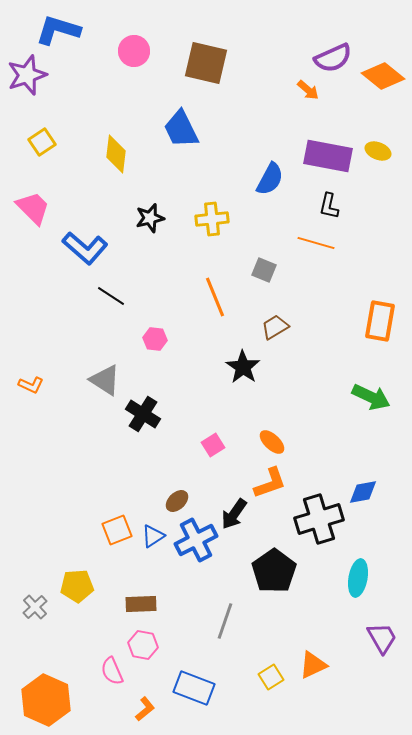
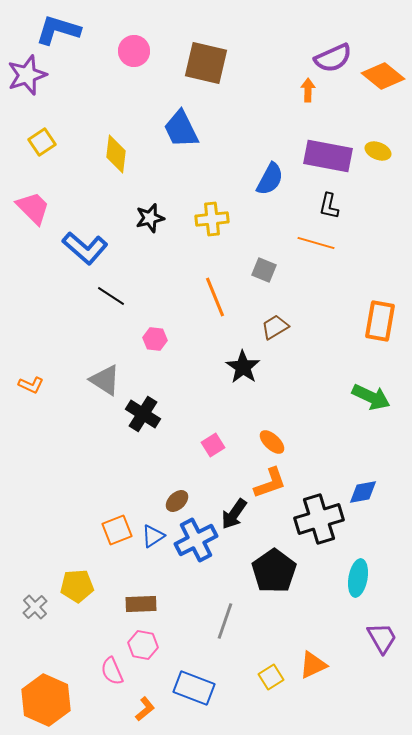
orange arrow at (308, 90): rotated 130 degrees counterclockwise
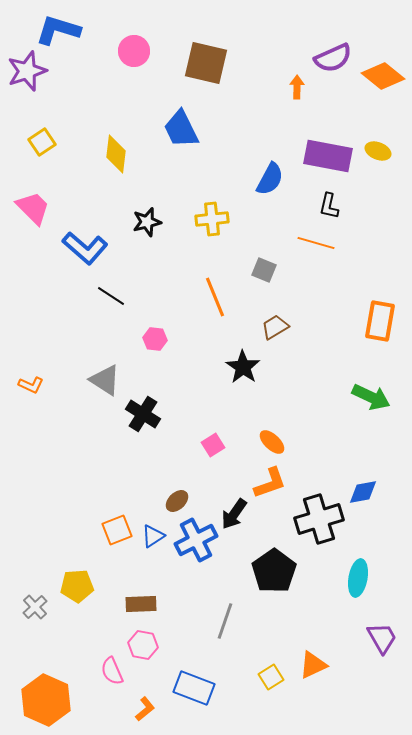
purple star at (27, 75): moved 4 px up
orange arrow at (308, 90): moved 11 px left, 3 px up
black star at (150, 218): moved 3 px left, 4 px down
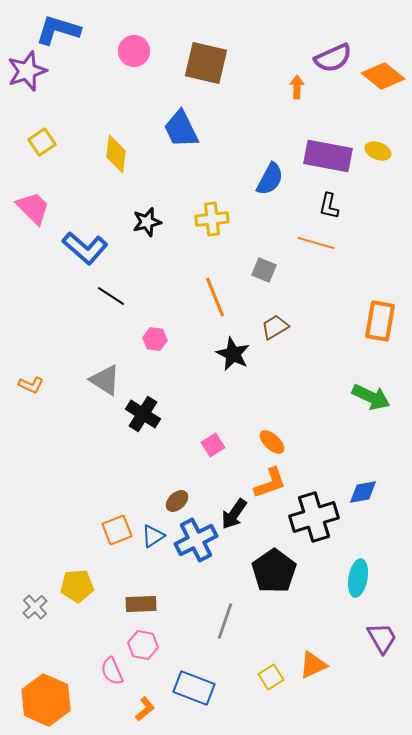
black star at (243, 367): moved 10 px left, 13 px up; rotated 8 degrees counterclockwise
black cross at (319, 519): moved 5 px left, 2 px up
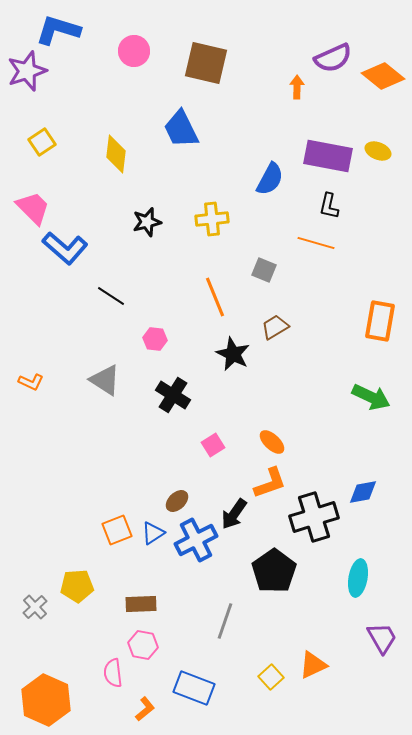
blue L-shape at (85, 248): moved 20 px left
orange L-shape at (31, 385): moved 3 px up
black cross at (143, 414): moved 30 px right, 19 px up
blue triangle at (153, 536): moved 3 px up
pink semicircle at (112, 671): moved 1 px right, 2 px down; rotated 16 degrees clockwise
yellow square at (271, 677): rotated 10 degrees counterclockwise
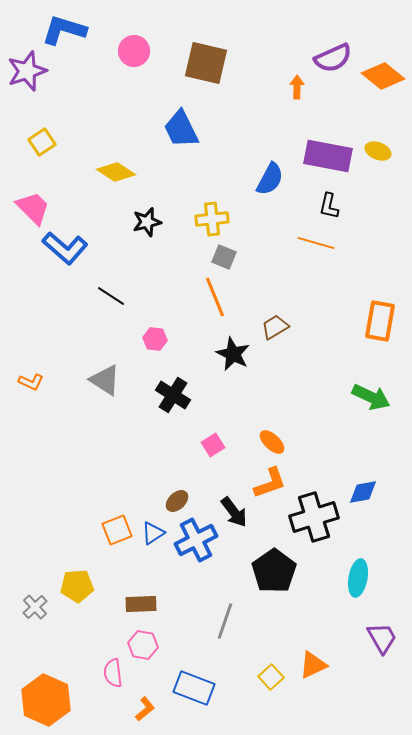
blue L-shape at (58, 30): moved 6 px right
yellow diamond at (116, 154): moved 18 px down; rotated 63 degrees counterclockwise
gray square at (264, 270): moved 40 px left, 13 px up
black arrow at (234, 514): moved 2 px up; rotated 72 degrees counterclockwise
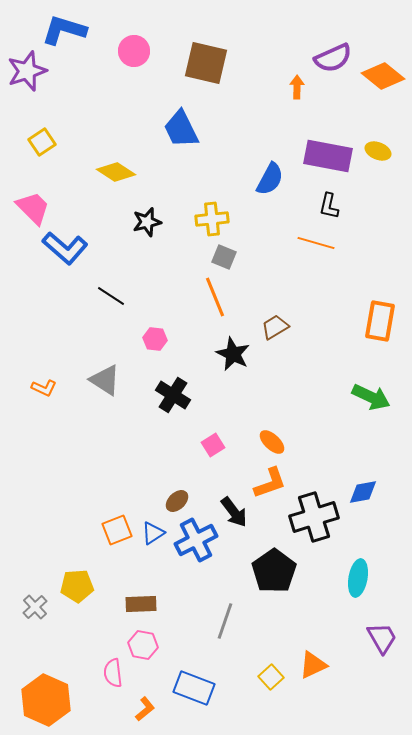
orange L-shape at (31, 382): moved 13 px right, 6 px down
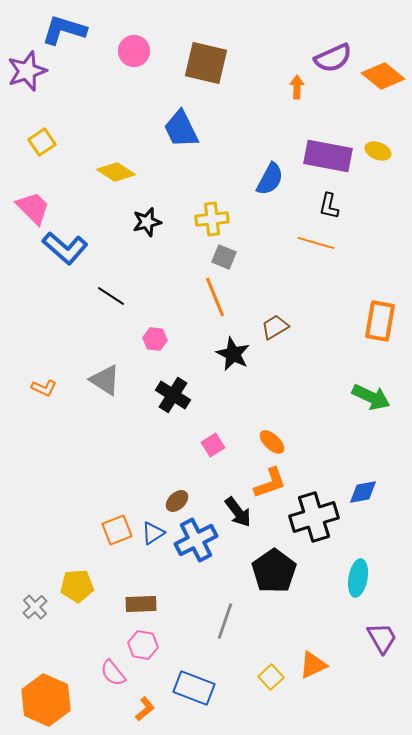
black arrow at (234, 512): moved 4 px right
pink semicircle at (113, 673): rotated 32 degrees counterclockwise
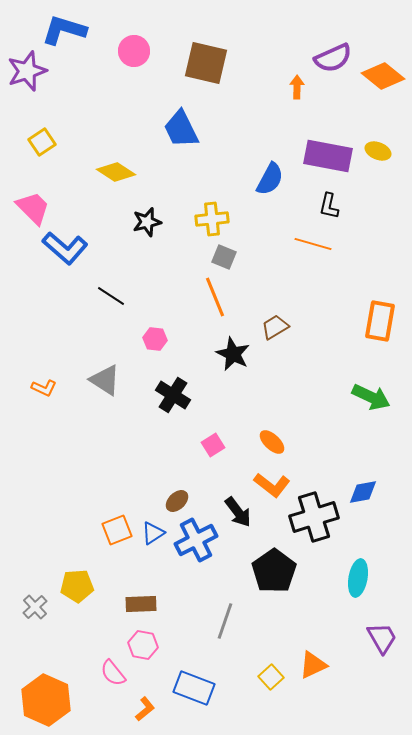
orange line at (316, 243): moved 3 px left, 1 px down
orange L-shape at (270, 483): moved 2 px right, 2 px down; rotated 57 degrees clockwise
